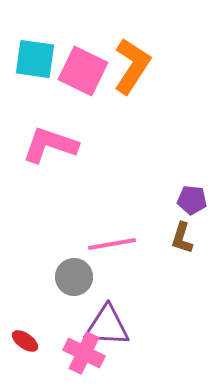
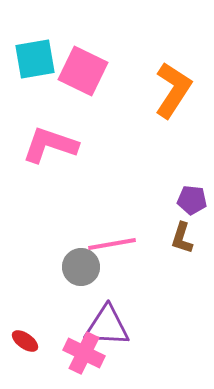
cyan square: rotated 18 degrees counterclockwise
orange L-shape: moved 41 px right, 24 px down
gray circle: moved 7 px right, 10 px up
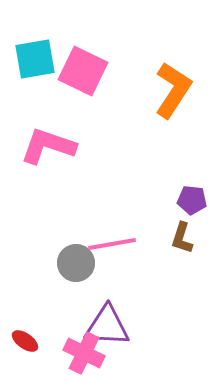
pink L-shape: moved 2 px left, 1 px down
gray circle: moved 5 px left, 4 px up
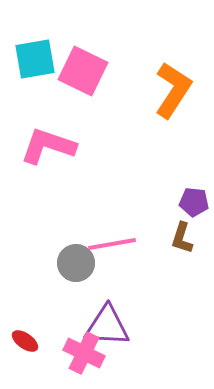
purple pentagon: moved 2 px right, 2 px down
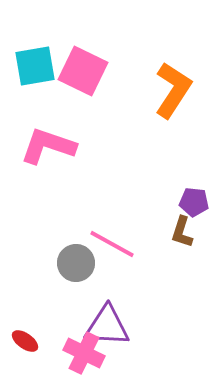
cyan square: moved 7 px down
brown L-shape: moved 6 px up
pink line: rotated 39 degrees clockwise
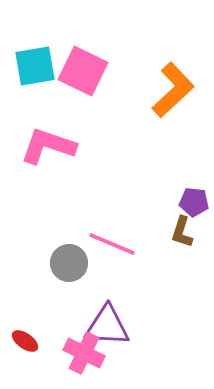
orange L-shape: rotated 14 degrees clockwise
pink line: rotated 6 degrees counterclockwise
gray circle: moved 7 px left
